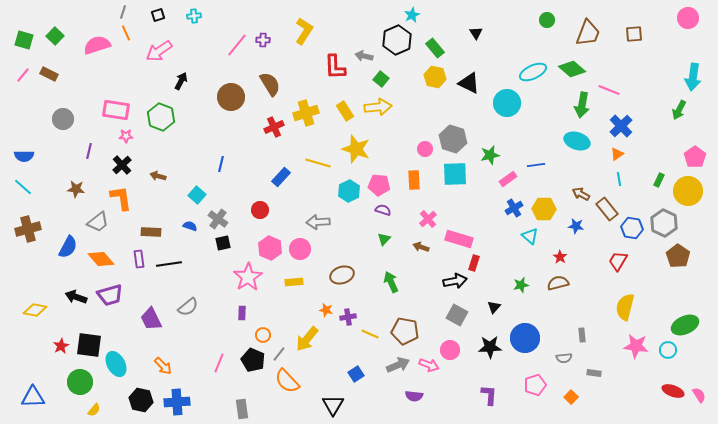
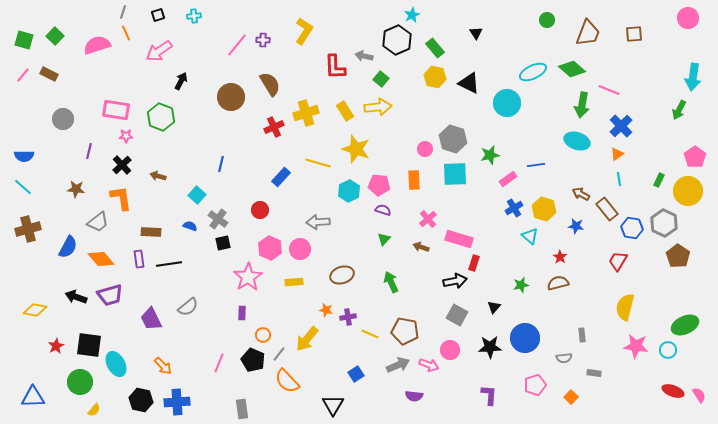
yellow hexagon at (544, 209): rotated 15 degrees clockwise
red star at (61, 346): moved 5 px left
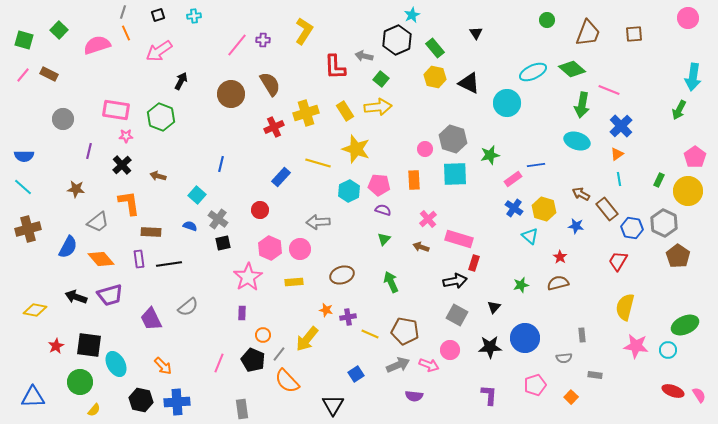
green square at (55, 36): moved 4 px right, 6 px up
brown circle at (231, 97): moved 3 px up
pink rectangle at (508, 179): moved 5 px right
orange L-shape at (121, 198): moved 8 px right, 5 px down
blue cross at (514, 208): rotated 24 degrees counterclockwise
gray rectangle at (594, 373): moved 1 px right, 2 px down
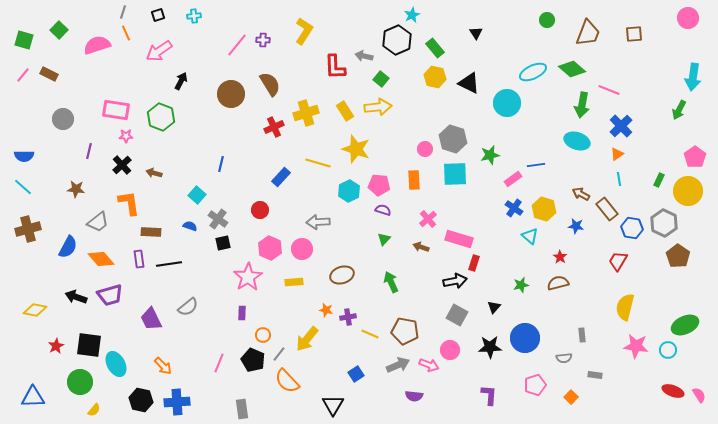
brown arrow at (158, 176): moved 4 px left, 3 px up
pink circle at (300, 249): moved 2 px right
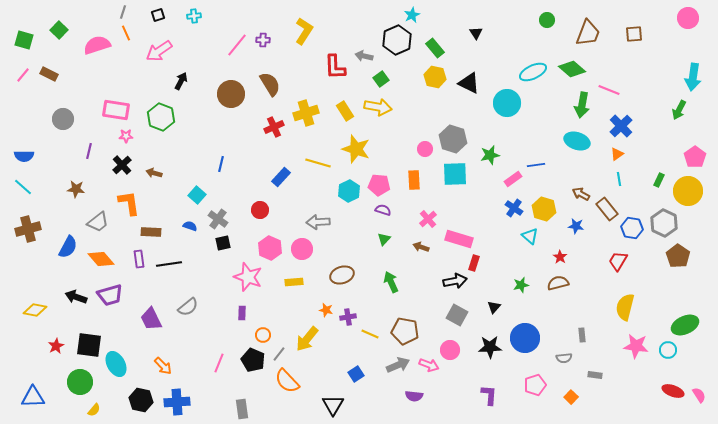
green square at (381, 79): rotated 14 degrees clockwise
yellow arrow at (378, 107): rotated 16 degrees clockwise
pink star at (248, 277): rotated 20 degrees counterclockwise
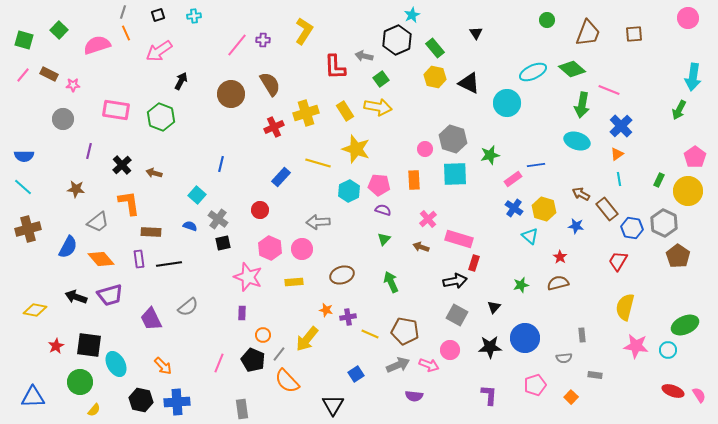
pink star at (126, 136): moved 53 px left, 51 px up
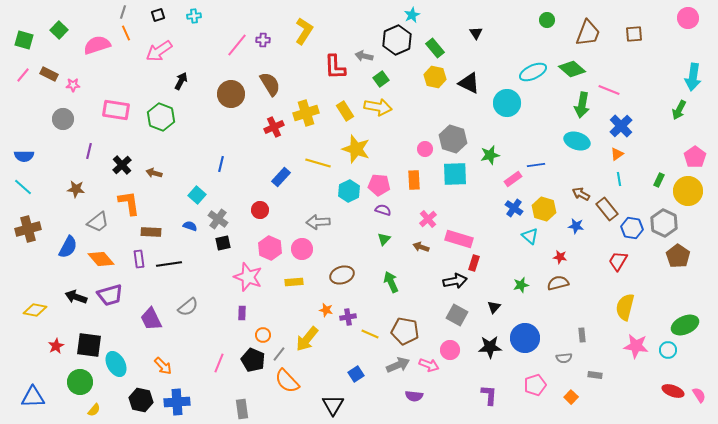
red star at (560, 257): rotated 24 degrees counterclockwise
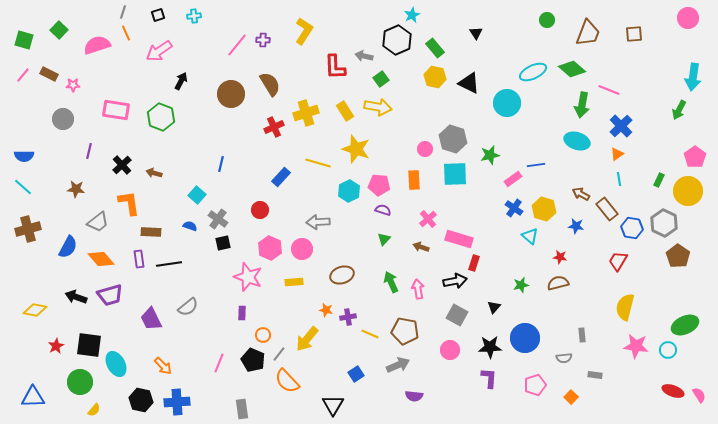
pink arrow at (429, 365): moved 11 px left, 76 px up; rotated 120 degrees counterclockwise
purple L-shape at (489, 395): moved 17 px up
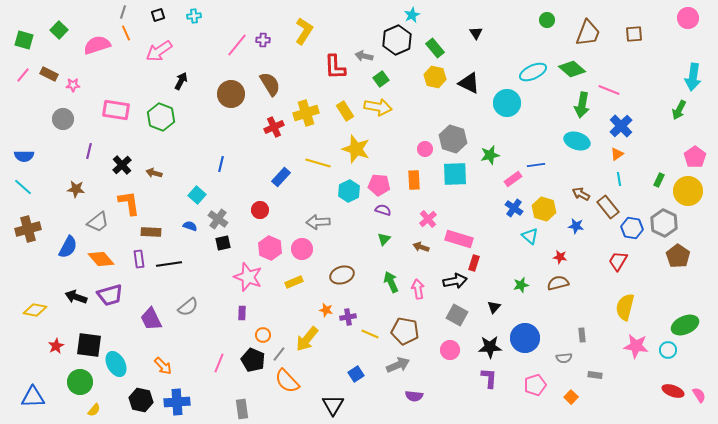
brown rectangle at (607, 209): moved 1 px right, 2 px up
yellow rectangle at (294, 282): rotated 18 degrees counterclockwise
